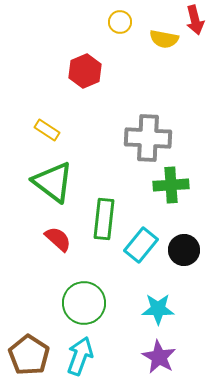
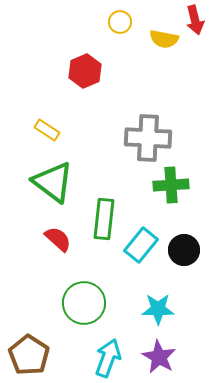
cyan arrow: moved 28 px right, 2 px down
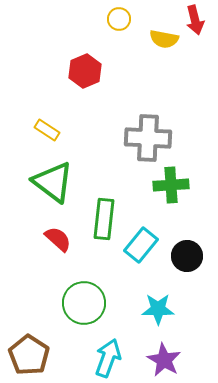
yellow circle: moved 1 px left, 3 px up
black circle: moved 3 px right, 6 px down
purple star: moved 5 px right, 3 px down
